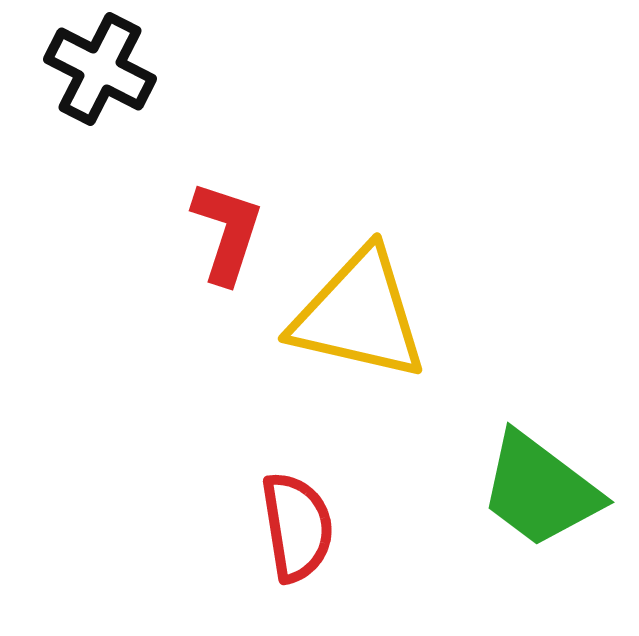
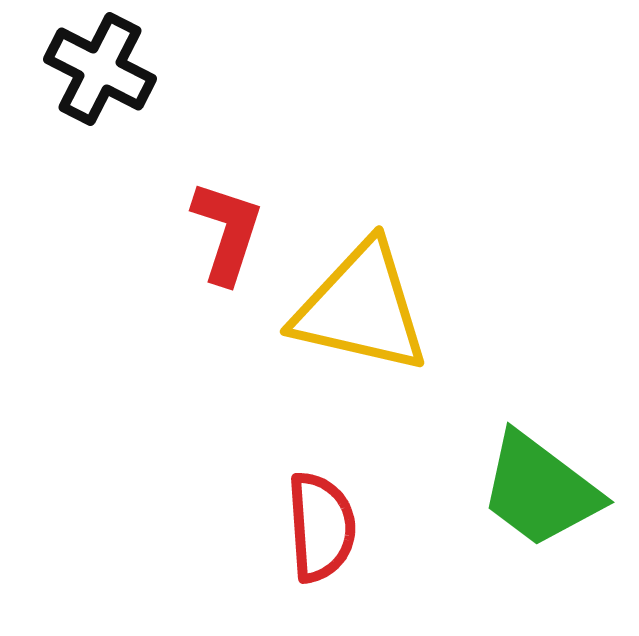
yellow triangle: moved 2 px right, 7 px up
red semicircle: moved 24 px right; rotated 5 degrees clockwise
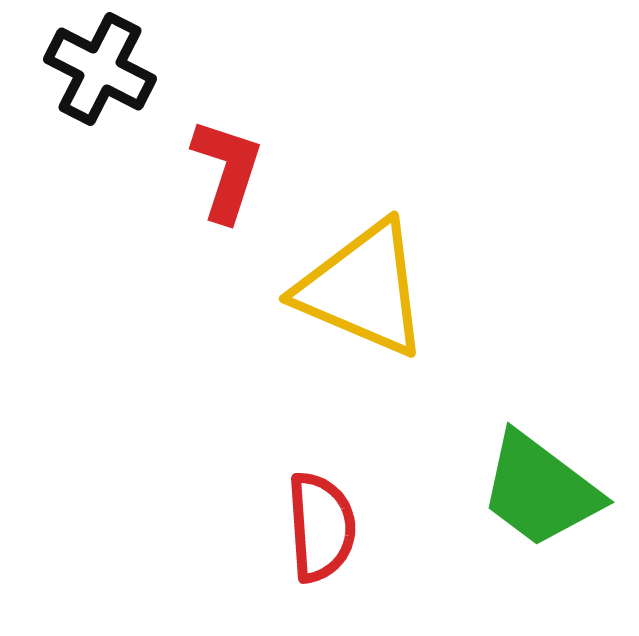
red L-shape: moved 62 px up
yellow triangle: moved 2 px right, 19 px up; rotated 10 degrees clockwise
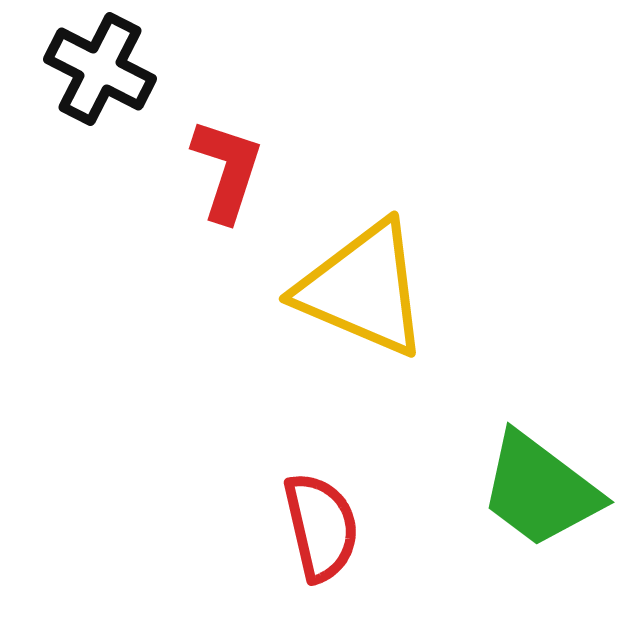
red semicircle: rotated 9 degrees counterclockwise
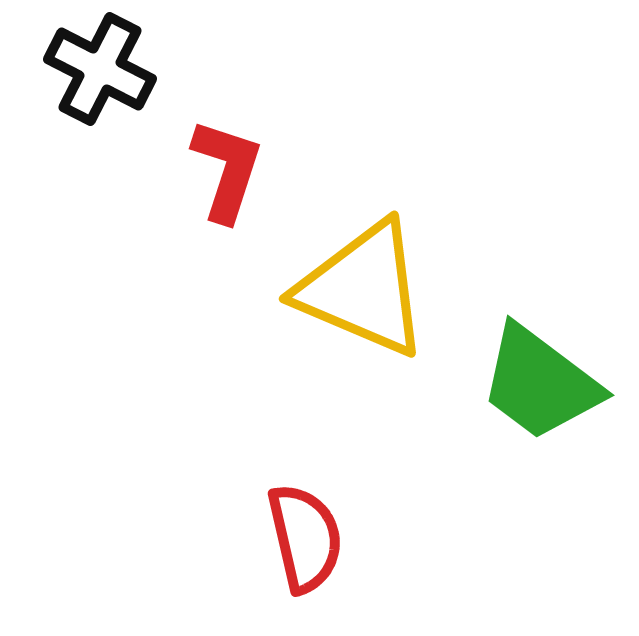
green trapezoid: moved 107 px up
red semicircle: moved 16 px left, 11 px down
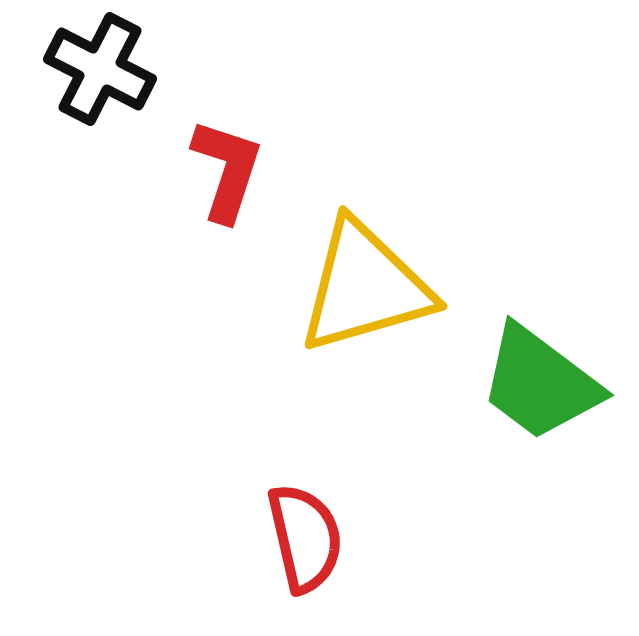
yellow triangle: moved 2 px right, 2 px up; rotated 39 degrees counterclockwise
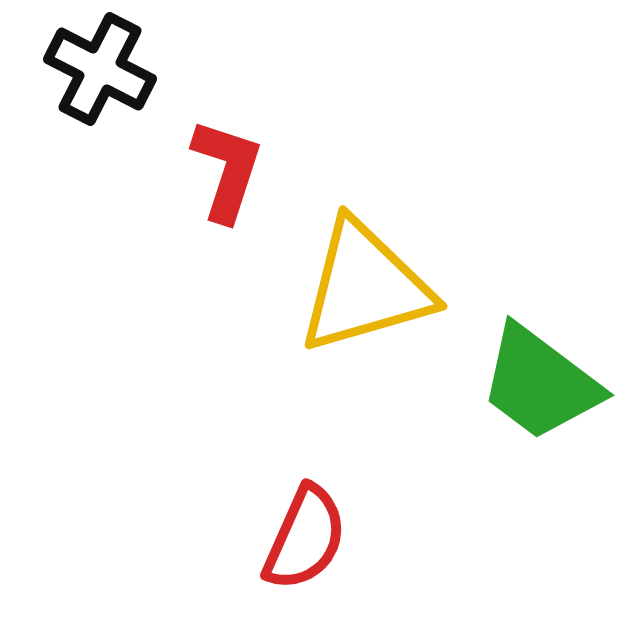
red semicircle: rotated 37 degrees clockwise
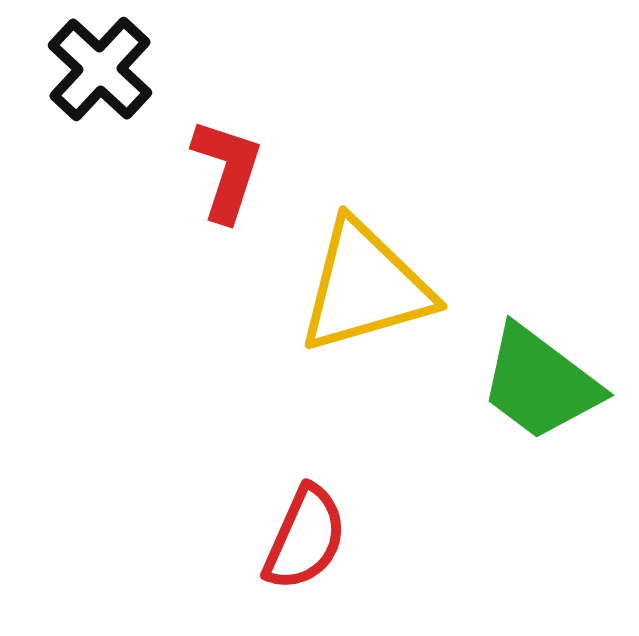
black cross: rotated 16 degrees clockwise
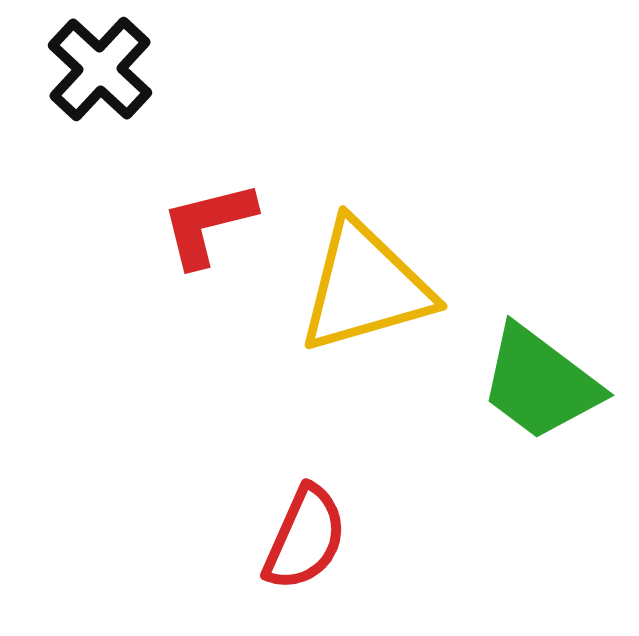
red L-shape: moved 19 px left, 54 px down; rotated 122 degrees counterclockwise
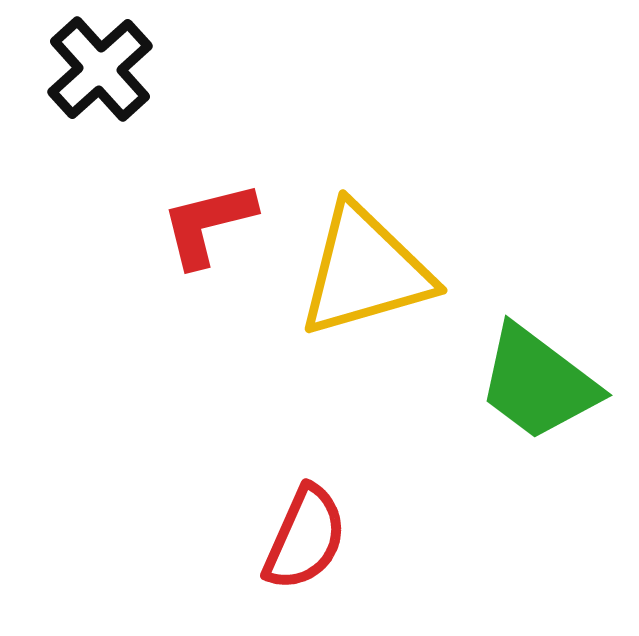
black cross: rotated 5 degrees clockwise
yellow triangle: moved 16 px up
green trapezoid: moved 2 px left
